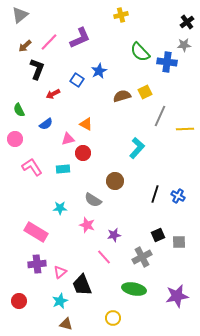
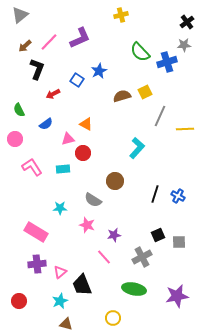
blue cross at (167, 62): rotated 24 degrees counterclockwise
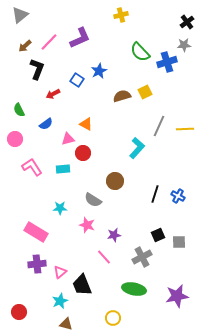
gray line at (160, 116): moved 1 px left, 10 px down
red circle at (19, 301): moved 11 px down
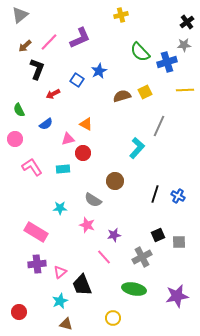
yellow line at (185, 129): moved 39 px up
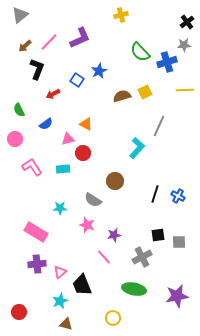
black square at (158, 235): rotated 16 degrees clockwise
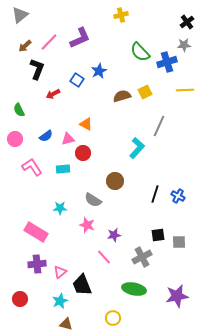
blue semicircle at (46, 124): moved 12 px down
red circle at (19, 312): moved 1 px right, 13 px up
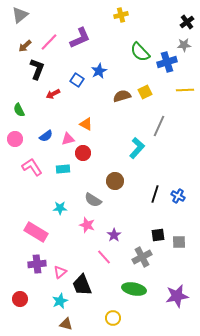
purple star at (114, 235): rotated 24 degrees counterclockwise
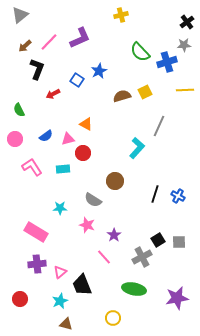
black square at (158, 235): moved 5 px down; rotated 24 degrees counterclockwise
purple star at (177, 296): moved 2 px down
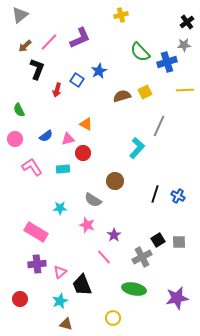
red arrow at (53, 94): moved 4 px right, 4 px up; rotated 48 degrees counterclockwise
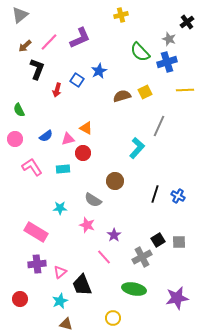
gray star at (184, 45): moved 15 px left, 6 px up; rotated 24 degrees clockwise
orange triangle at (86, 124): moved 4 px down
